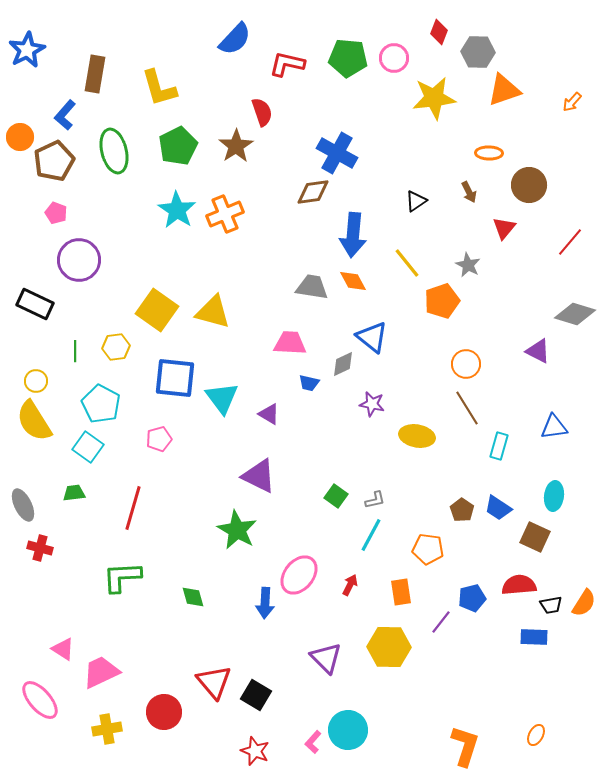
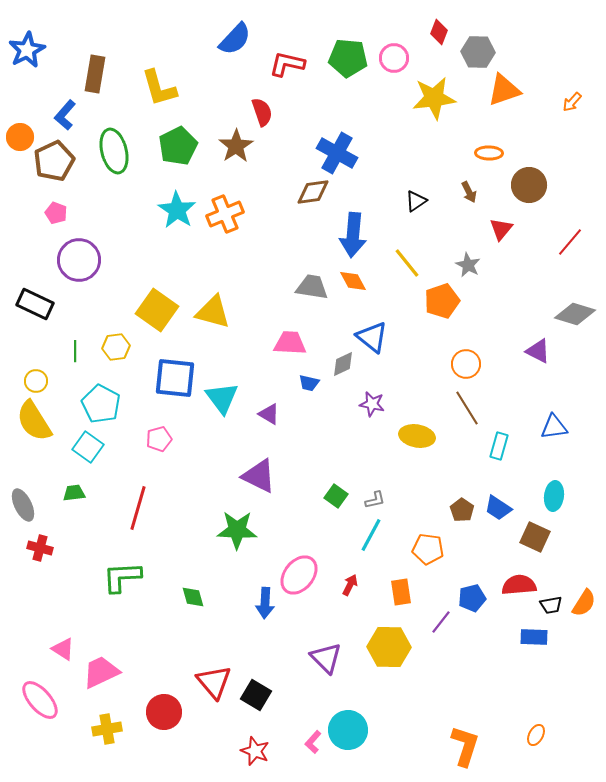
red triangle at (504, 228): moved 3 px left, 1 px down
red line at (133, 508): moved 5 px right
green star at (237, 530): rotated 27 degrees counterclockwise
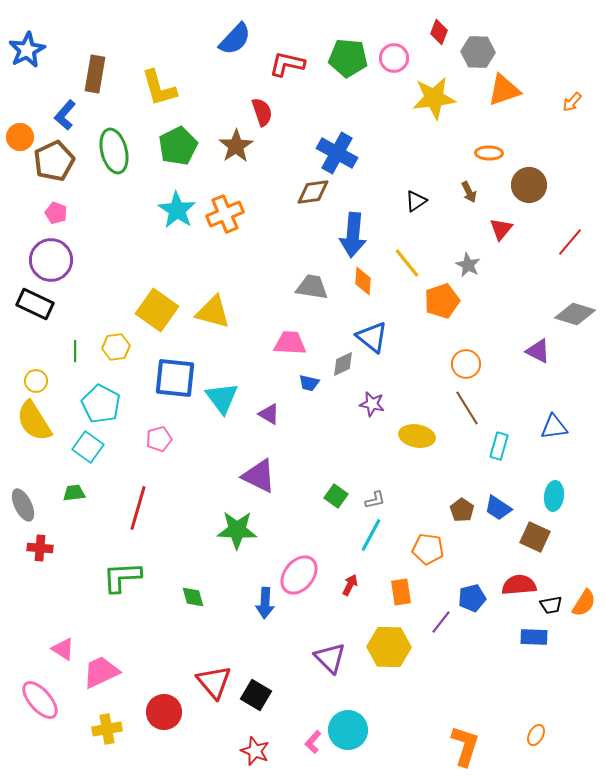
purple circle at (79, 260): moved 28 px left
orange diamond at (353, 281): moved 10 px right; rotated 32 degrees clockwise
red cross at (40, 548): rotated 10 degrees counterclockwise
purple triangle at (326, 658): moved 4 px right
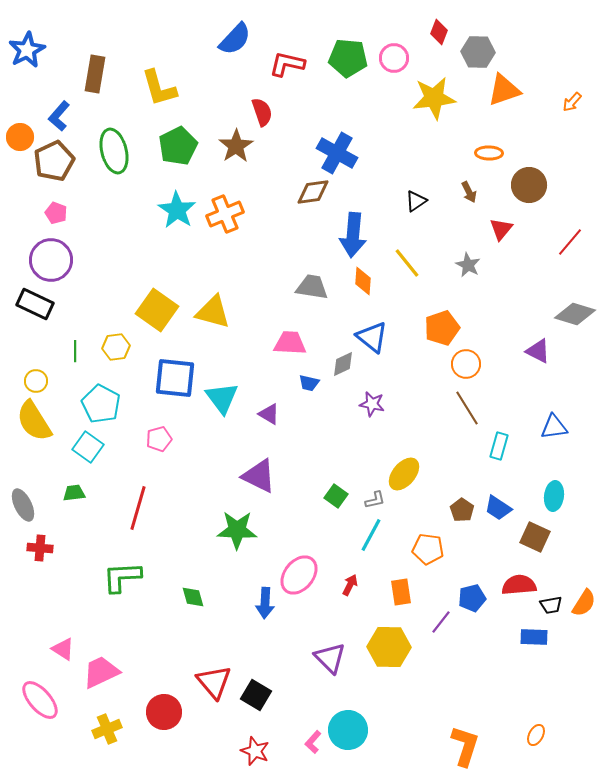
blue L-shape at (65, 115): moved 6 px left, 1 px down
orange pentagon at (442, 301): moved 27 px down
yellow ellipse at (417, 436): moved 13 px left, 38 px down; rotated 60 degrees counterclockwise
yellow cross at (107, 729): rotated 12 degrees counterclockwise
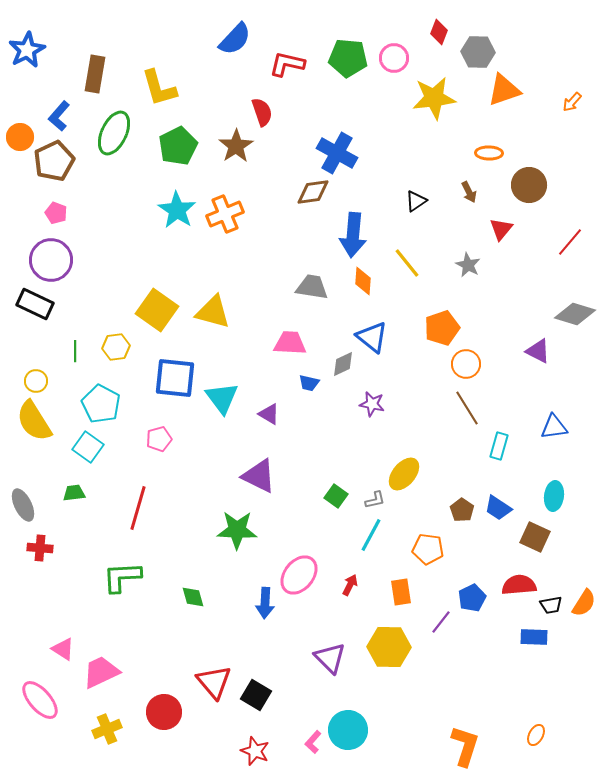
green ellipse at (114, 151): moved 18 px up; rotated 39 degrees clockwise
blue pentagon at (472, 598): rotated 12 degrees counterclockwise
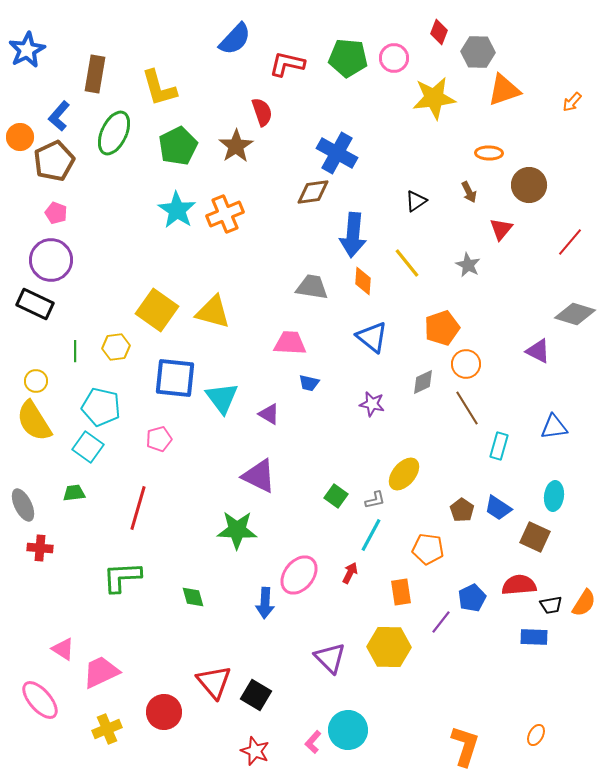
gray diamond at (343, 364): moved 80 px right, 18 px down
cyan pentagon at (101, 404): moved 3 px down; rotated 15 degrees counterclockwise
red arrow at (350, 585): moved 12 px up
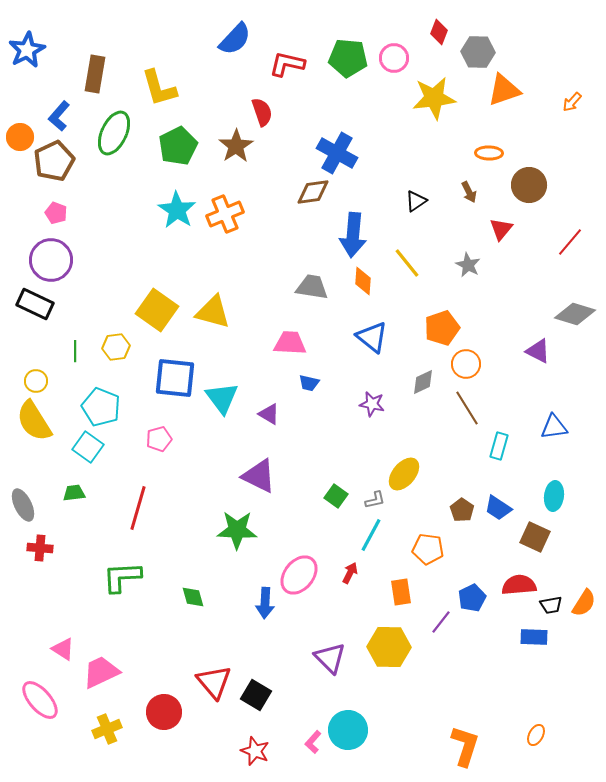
cyan pentagon at (101, 407): rotated 9 degrees clockwise
